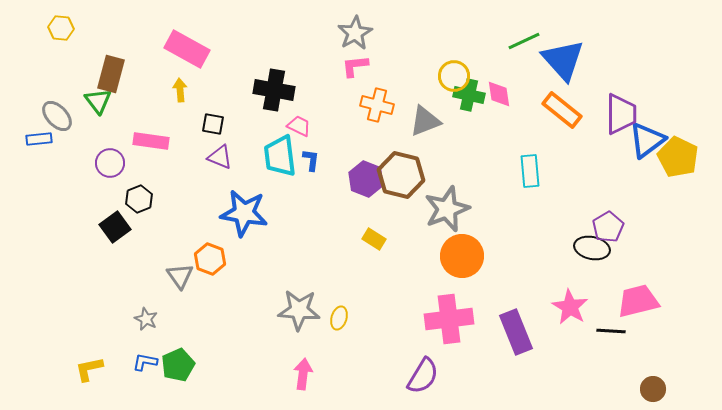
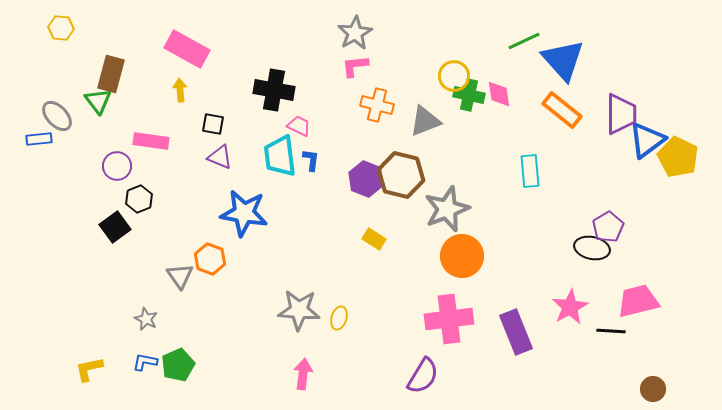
purple circle at (110, 163): moved 7 px right, 3 px down
pink star at (570, 307): rotated 12 degrees clockwise
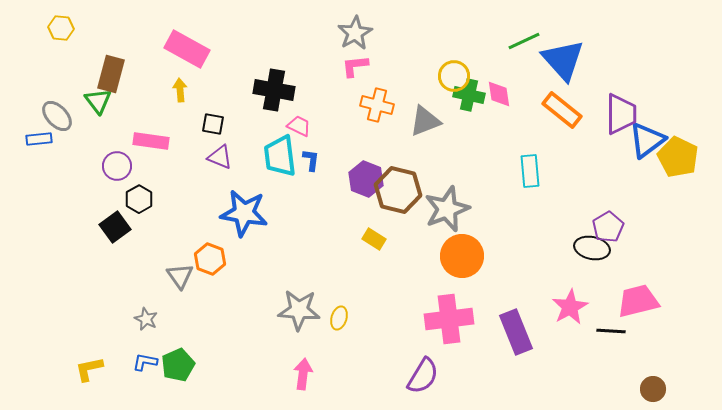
brown hexagon at (401, 175): moved 3 px left, 15 px down
black hexagon at (139, 199): rotated 8 degrees counterclockwise
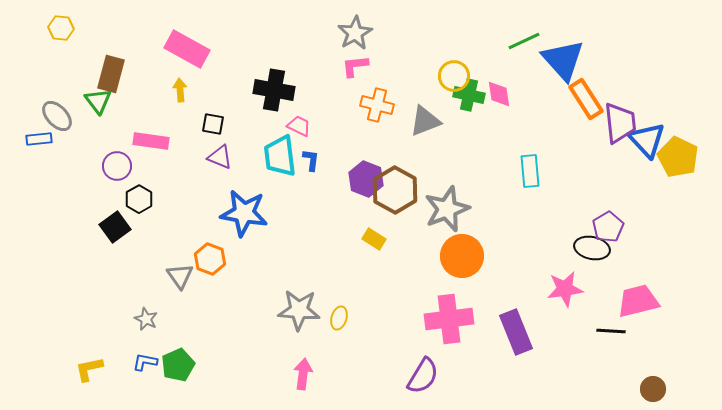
orange rectangle at (562, 110): moved 24 px right, 11 px up; rotated 18 degrees clockwise
purple trapezoid at (621, 114): moved 1 px left, 9 px down; rotated 6 degrees counterclockwise
blue triangle at (647, 140): rotated 36 degrees counterclockwise
brown hexagon at (398, 190): moved 3 px left; rotated 15 degrees clockwise
pink star at (570, 307): moved 5 px left, 18 px up; rotated 21 degrees clockwise
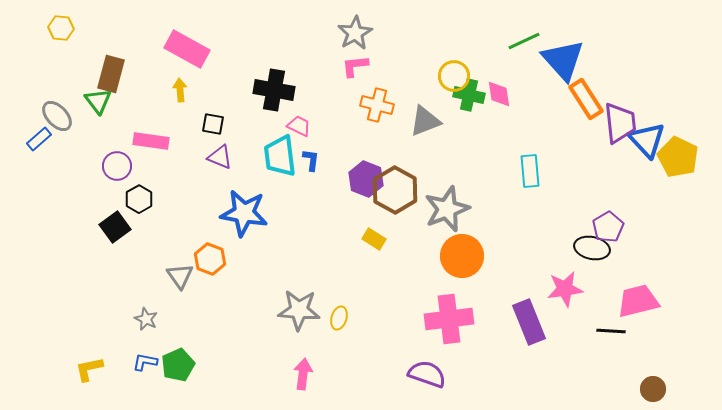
blue rectangle at (39, 139): rotated 35 degrees counterclockwise
purple rectangle at (516, 332): moved 13 px right, 10 px up
purple semicircle at (423, 376): moved 4 px right, 2 px up; rotated 102 degrees counterclockwise
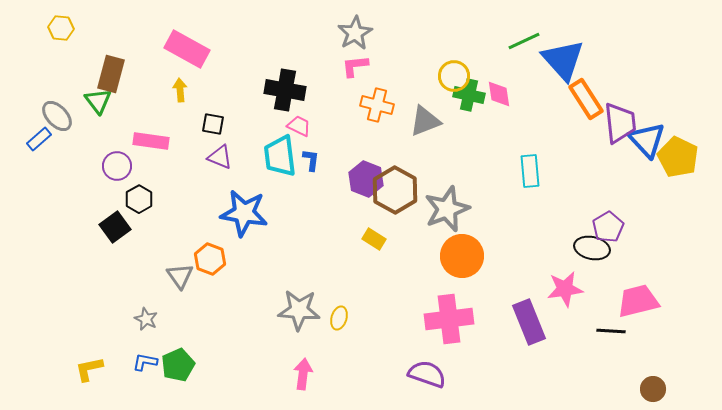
black cross at (274, 90): moved 11 px right
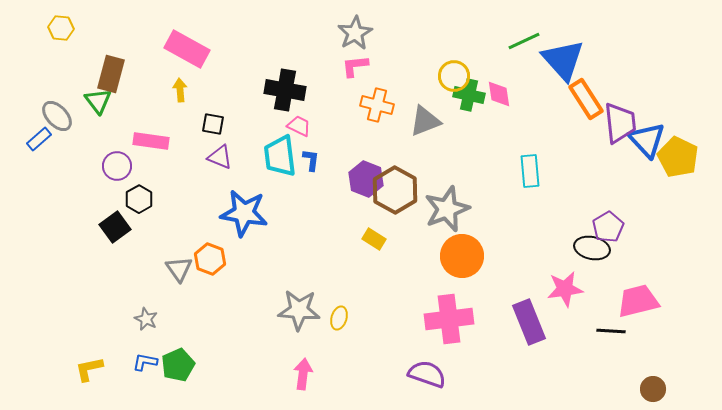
gray triangle at (180, 276): moved 1 px left, 7 px up
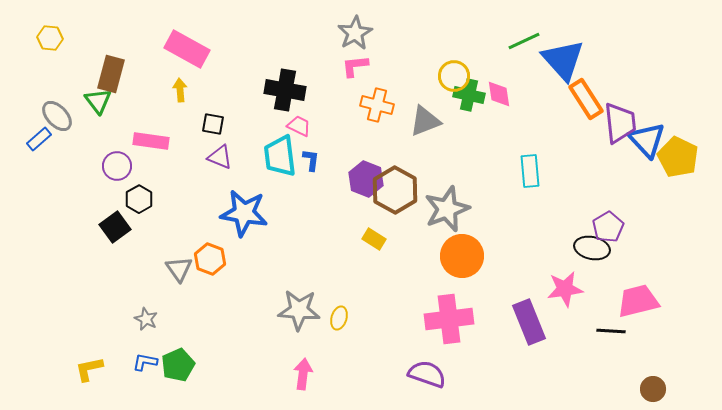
yellow hexagon at (61, 28): moved 11 px left, 10 px down
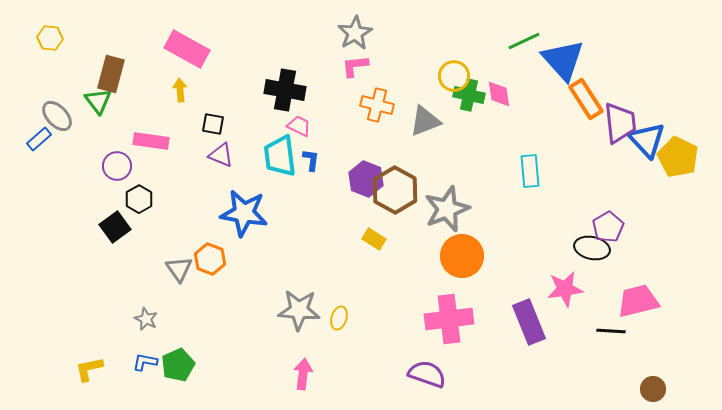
purple triangle at (220, 157): moved 1 px right, 2 px up
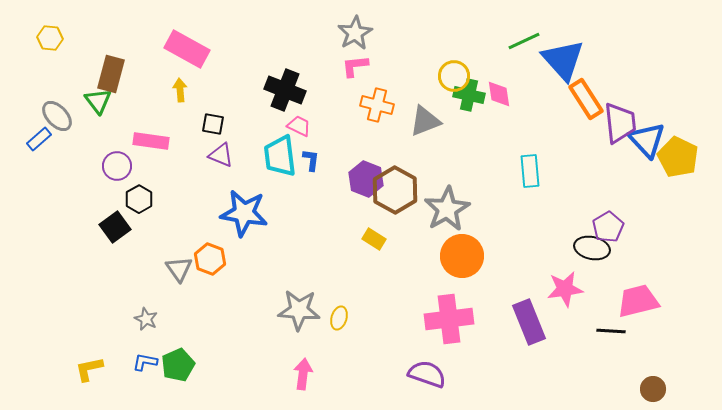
black cross at (285, 90): rotated 12 degrees clockwise
gray star at (447, 209): rotated 9 degrees counterclockwise
